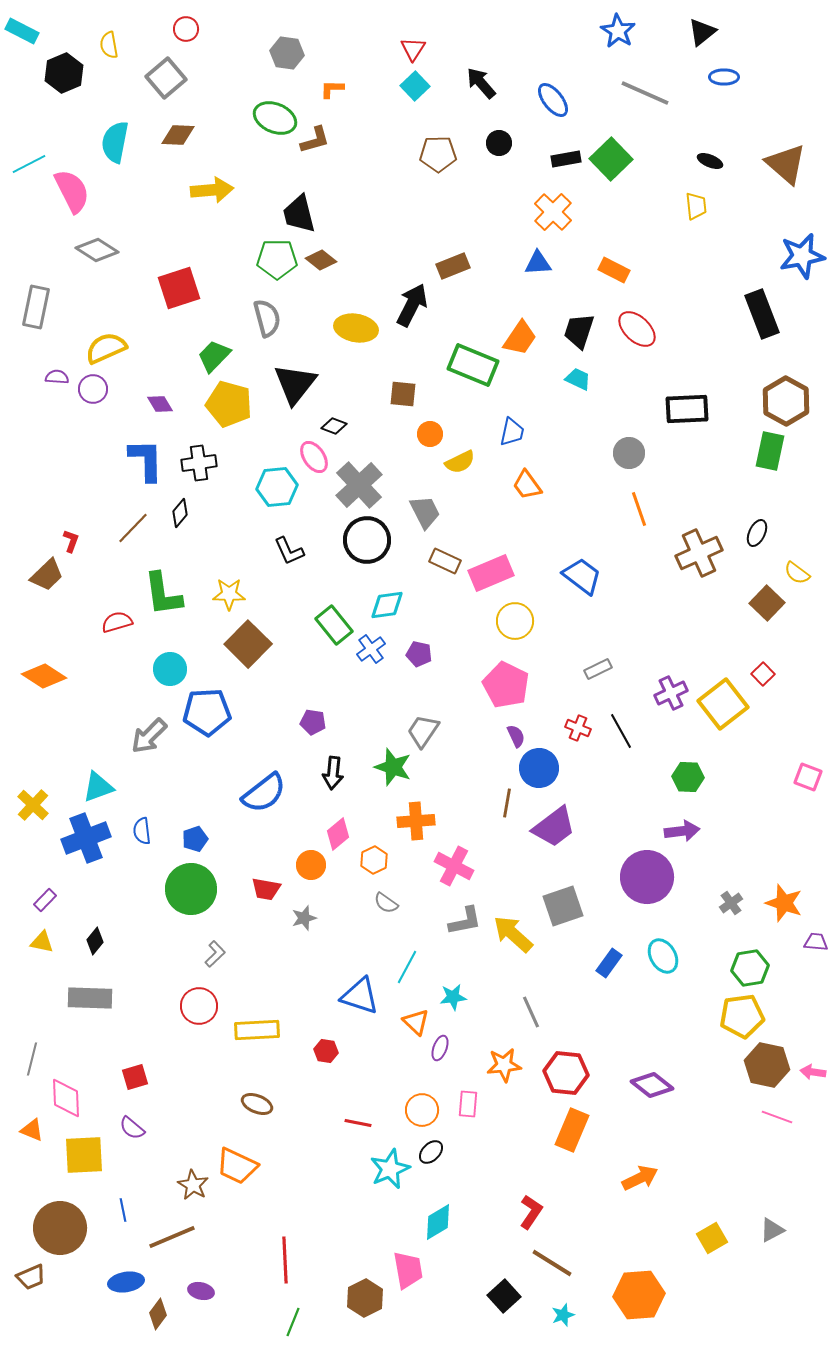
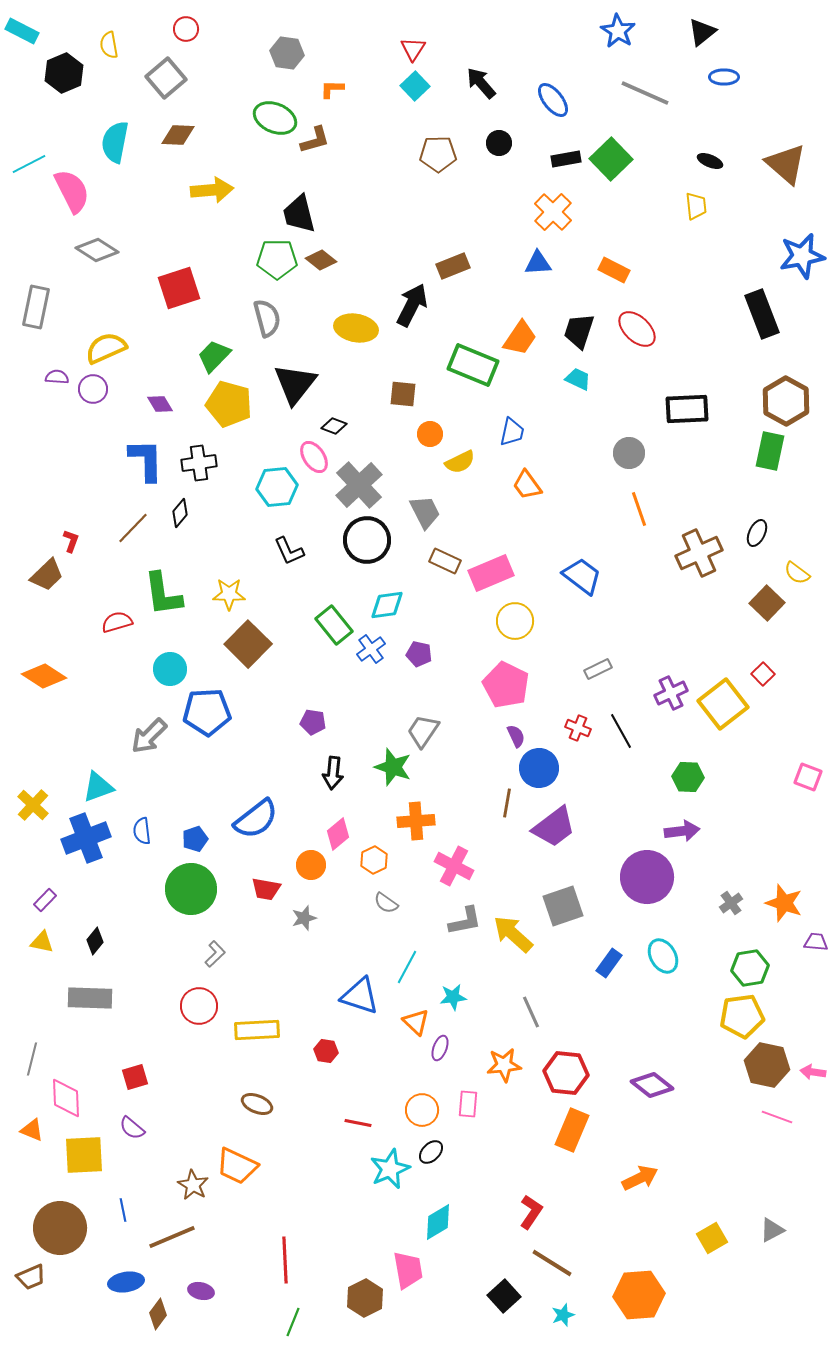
blue semicircle at (264, 793): moved 8 px left, 26 px down
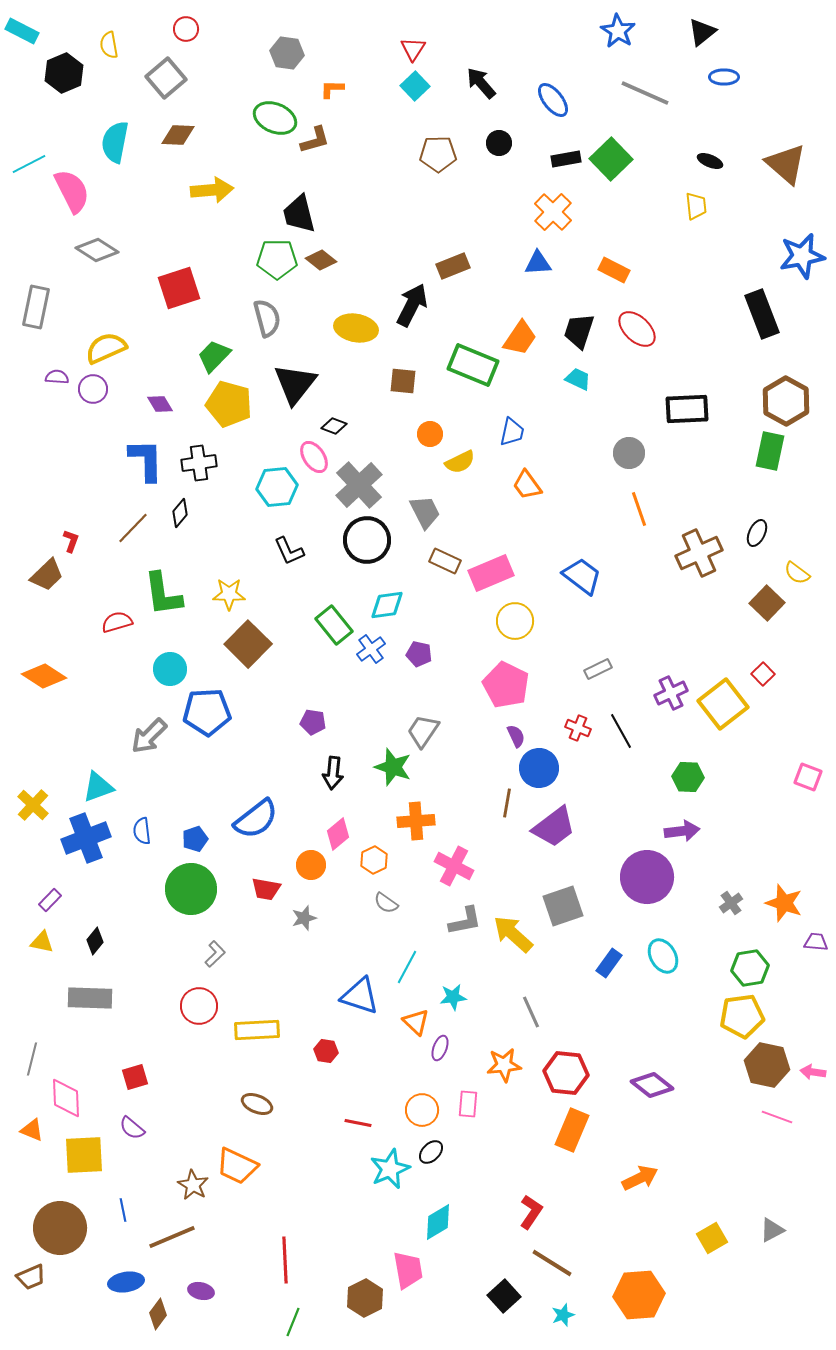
brown square at (403, 394): moved 13 px up
purple rectangle at (45, 900): moved 5 px right
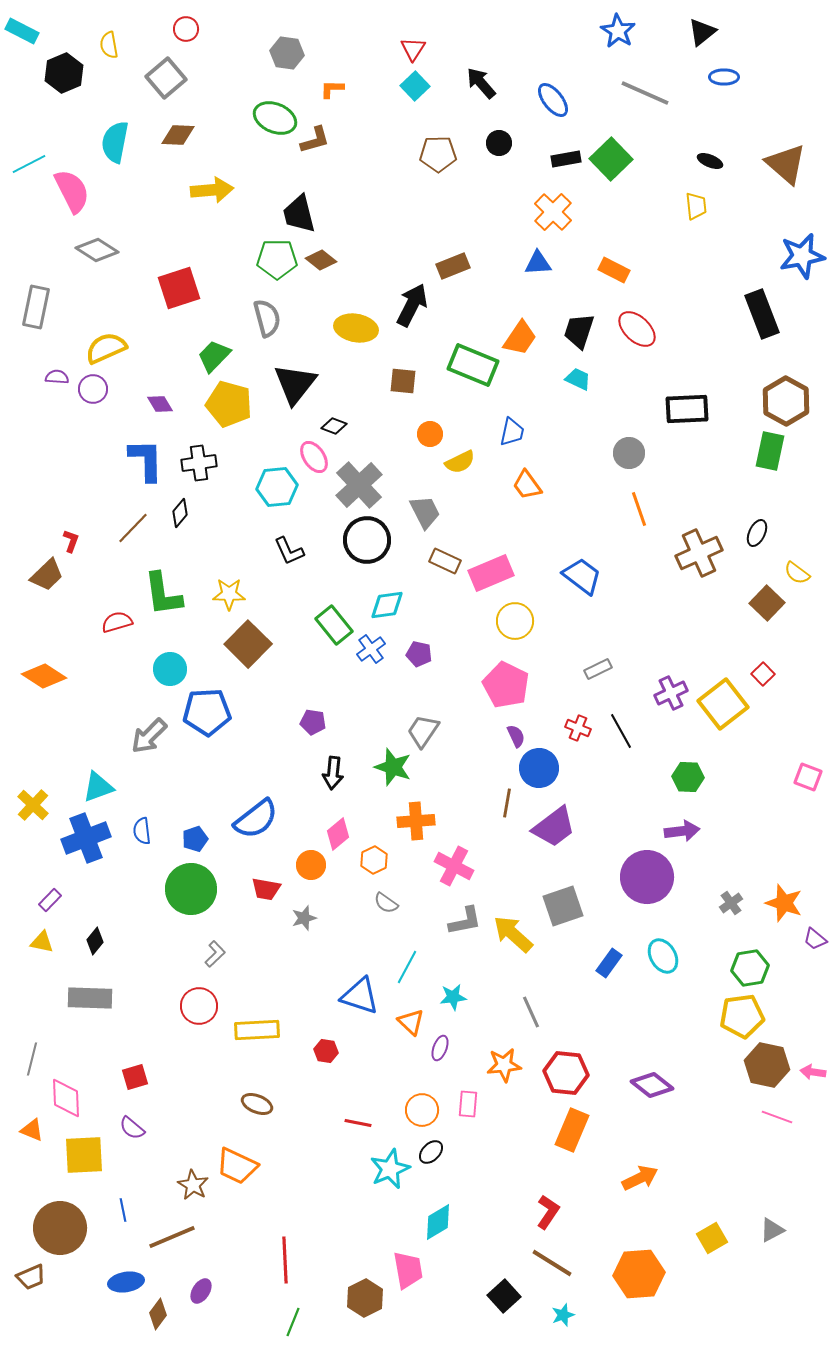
purple trapezoid at (816, 942): moved 1 px left, 3 px up; rotated 145 degrees counterclockwise
orange triangle at (416, 1022): moved 5 px left
red L-shape at (531, 1212): moved 17 px right
purple ellipse at (201, 1291): rotated 70 degrees counterclockwise
orange hexagon at (639, 1295): moved 21 px up
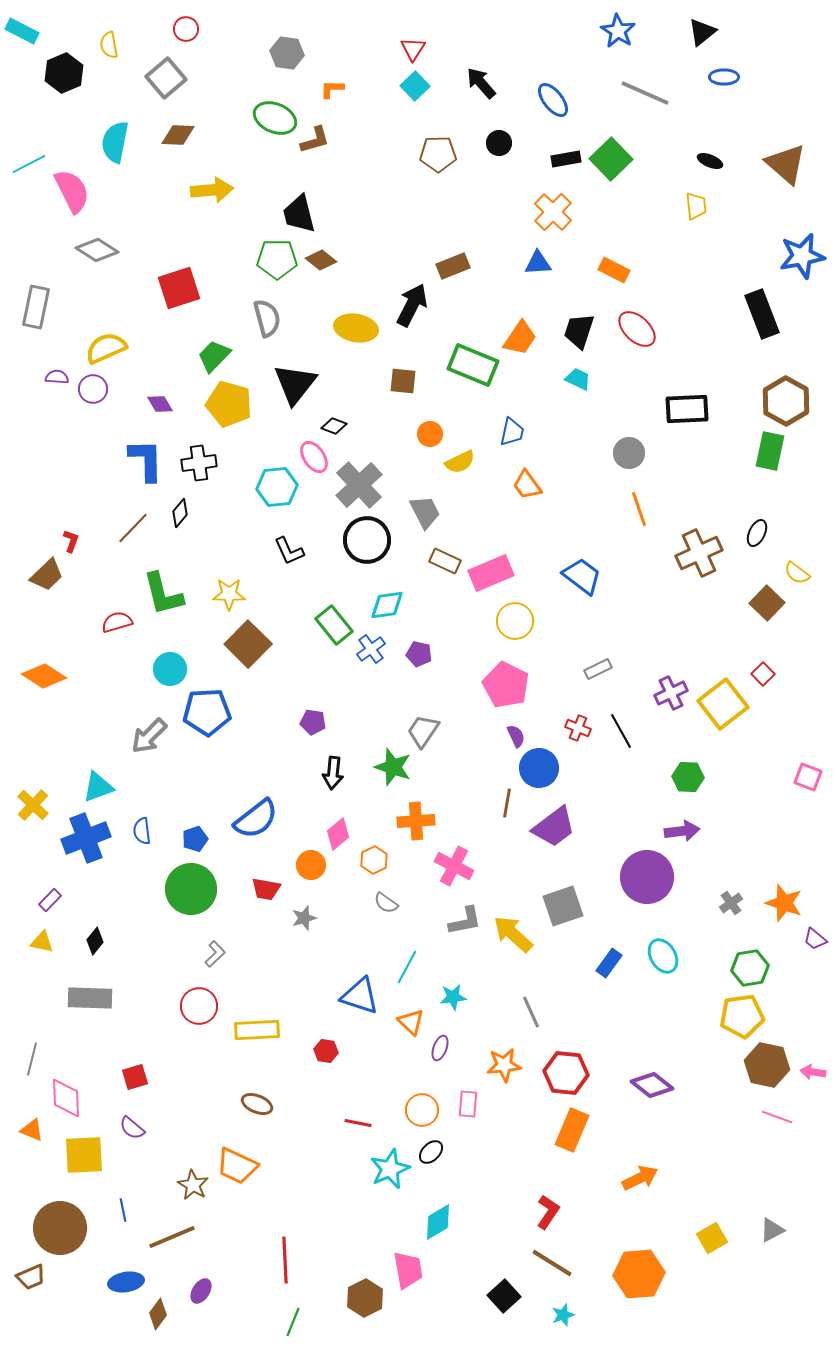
green L-shape at (163, 594): rotated 6 degrees counterclockwise
